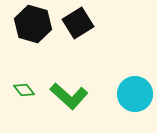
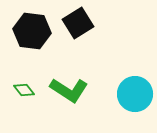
black hexagon: moved 1 px left, 7 px down; rotated 9 degrees counterclockwise
green L-shape: moved 6 px up; rotated 9 degrees counterclockwise
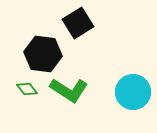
black hexagon: moved 11 px right, 23 px down
green diamond: moved 3 px right, 1 px up
cyan circle: moved 2 px left, 2 px up
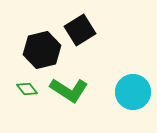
black square: moved 2 px right, 7 px down
black hexagon: moved 1 px left, 4 px up; rotated 21 degrees counterclockwise
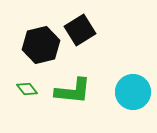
black hexagon: moved 1 px left, 5 px up
green L-shape: moved 4 px right, 1 px down; rotated 27 degrees counterclockwise
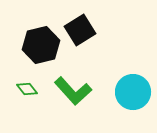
green L-shape: rotated 42 degrees clockwise
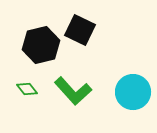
black square: rotated 32 degrees counterclockwise
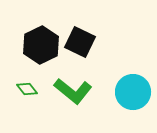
black square: moved 12 px down
black hexagon: rotated 12 degrees counterclockwise
green L-shape: rotated 9 degrees counterclockwise
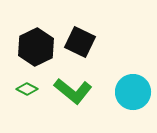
black hexagon: moved 5 px left, 2 px down
green diamond: rotated 25 degrees counterclockwise
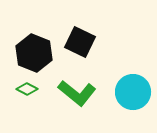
black hexagon: moved 2 px left, 6 px down; rotated 12 degrees counterclockwise
green L-shape: moved 4 px right, 2 px down
